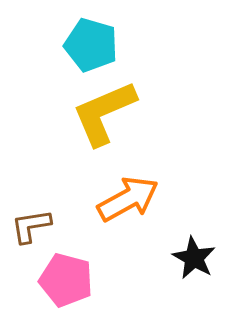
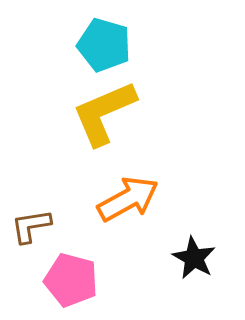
cyan pentagon: moved 13 px right
pink pentagon: moved 5 px right
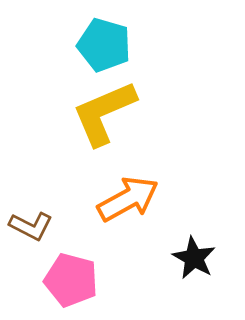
brown L-shape: rotated 144 degrees counterclockwise
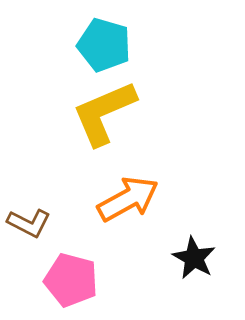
brown L-shape: moved 2 px left, 3 px up
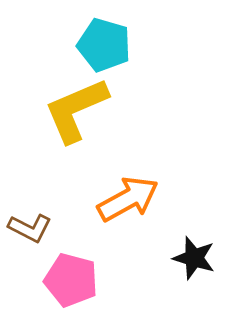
yellow L-shape: moved 28 px left, 3 px up
brown L-shape: moved 1 px right, 5 px down
black star: rotated 12 degrees counterclockwise
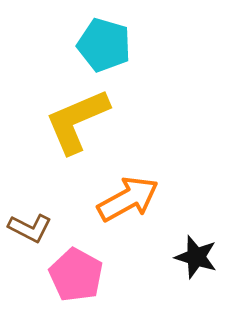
yellow L-shape: moved 1 px right, 11 px down
black star: moved 2 px right, 1 px up
pink pentagon: moved 5 px right, 5 px up; rotated 14 degrees clockwise
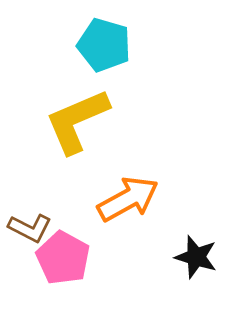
pink pentagon: moved 13 px left, 17 px up
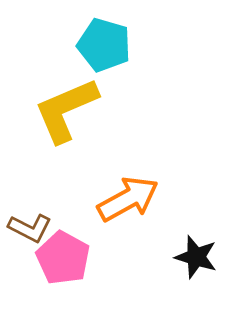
yellow L-shape: moved 11 px left, 11 px up
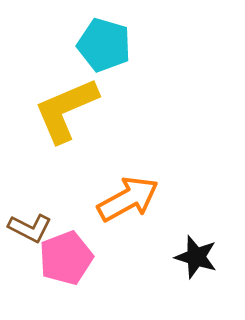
pink pentagon: moved 3 px right; rotated 22 degrees clockwise
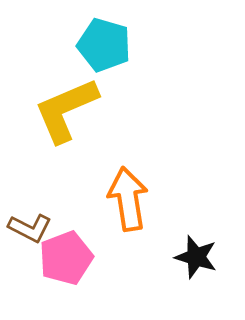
orange arrow: rotated 70 degrees counterclockwise
